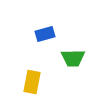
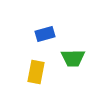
yellow rectangle: moved 4 px right, 10 px up
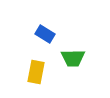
blue rectangle: rotated 48 degrees clockwise
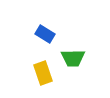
yellow rectangle: moved 7 px right, 1 px down; rotated 30 degrees counterclockwise
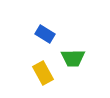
yellow rectangle: rotated 10 degrees counterclockwise
